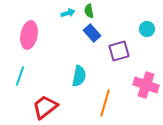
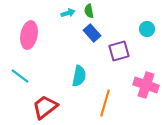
cyan line: rotated 72 degrees counterclockwise
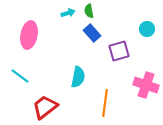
cyan semicircle: moved 1 px left, 1 px down
orange line: rotated 8 degrees counterclockwise
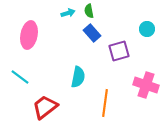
cyan line: moved 1 px down
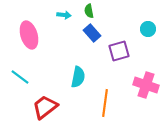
cyan arrow: moved 4 px left, 2 px down; rotated 24 degrees clockwise
cyan circle: moved 1 px right
pink ellipse: rotated 28 degrees counterclockwise
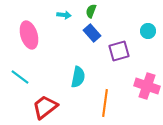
green semicircle: moved 2 px right; rotated 32 degrees clockwise
cyan circle: moved 2 px down
pink cross: moved 1 px right, 1 px down
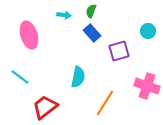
orange line: rotated 24 degrees clockwise
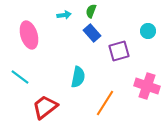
cyan arrow: rotated 16 degrees counterclockwise
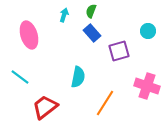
cyan arrow: rotated 64 degrees counterclockwise
